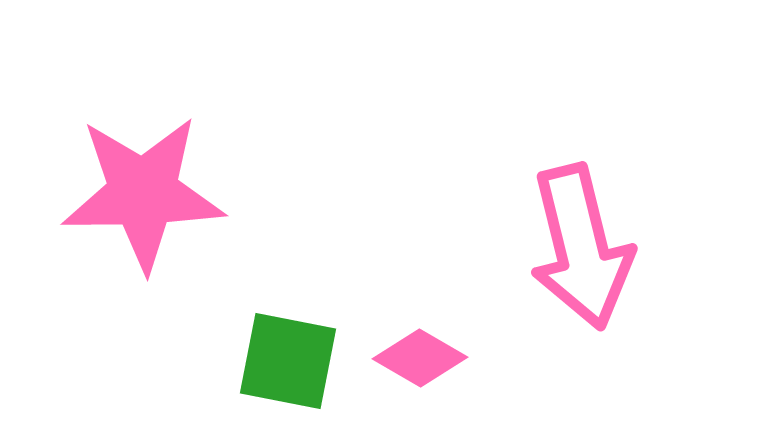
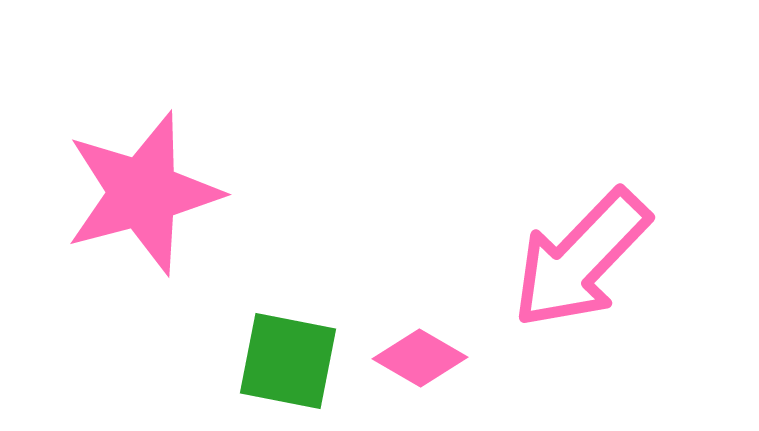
pink star: rotated 14 degrees counterclockwise
pink arrow: moved 12 px down; rotated 58 degrees clockwise
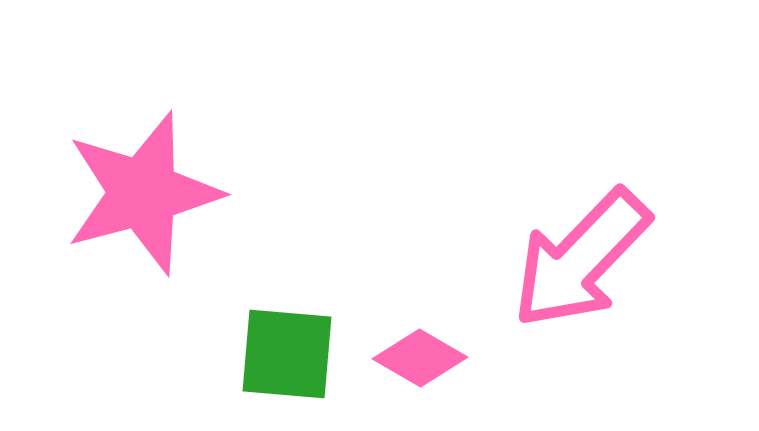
green square: moved 1 px left, 7 px up; rotated 6 degrees counterclockwise
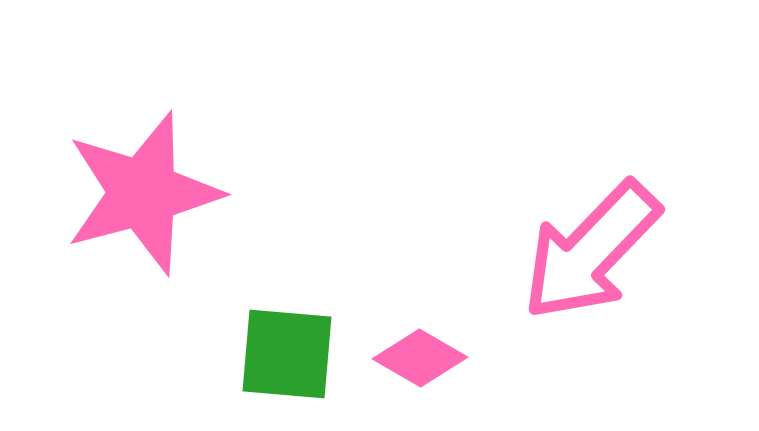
pink arrow: moved 10 px right, 8 px up
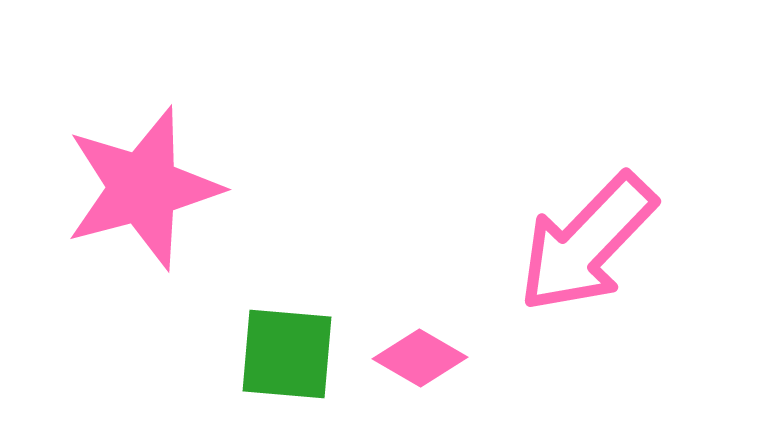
pink star: moved 5 px up
pink arrow: moved 4 px left, 8 px up
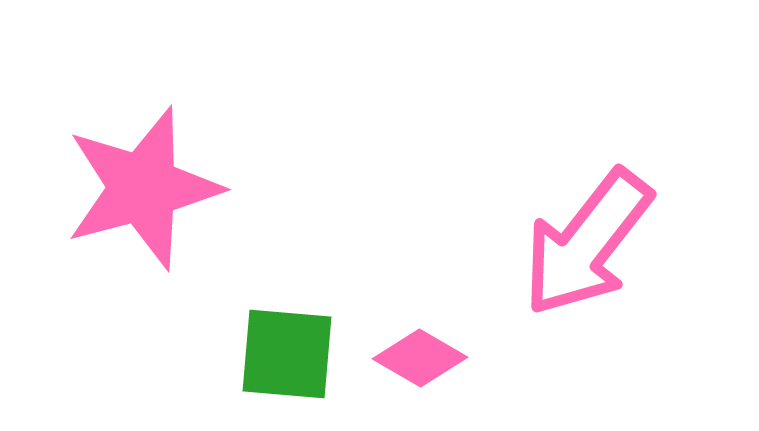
pink arrow: rotated 6 degrees counterclockwise
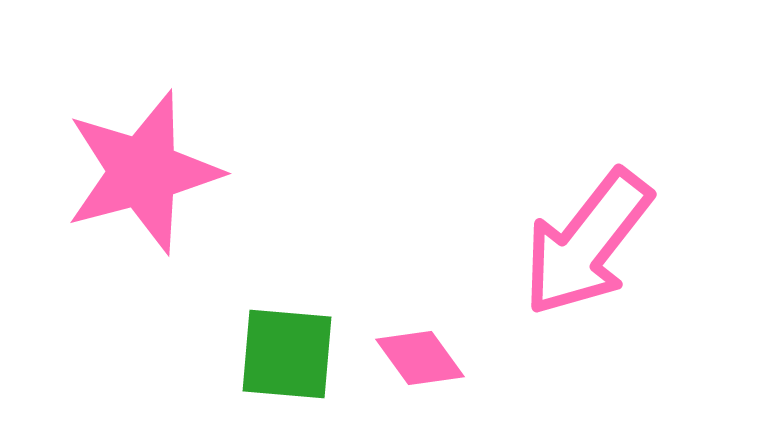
pink star: moved 16 px up
pink diamond: rotated 24 degrees clockwise
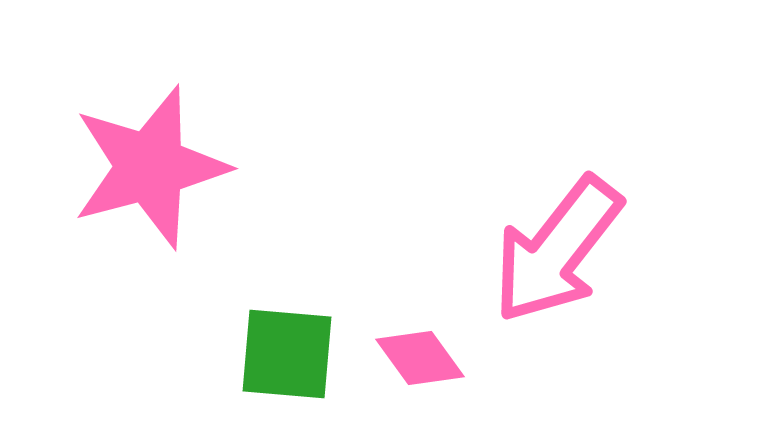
pink star: moved 7 px right, 5 px up
pink arrow: moved 30 px left, 7 px down
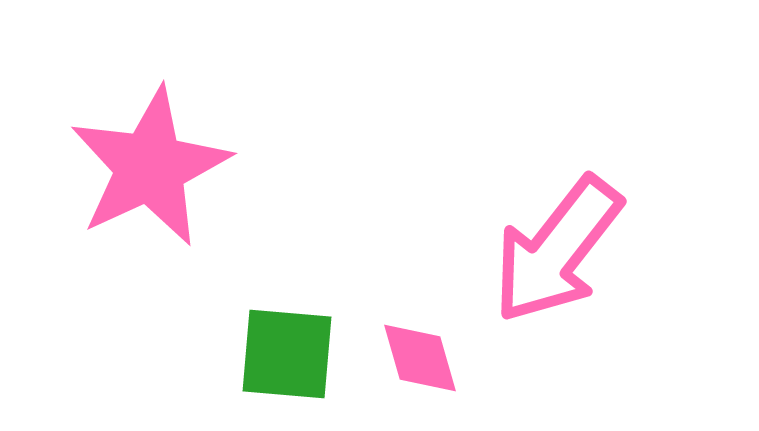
pink star: rotated 10 degrees counterclockwise
pink diamond: rotated 20 degrees clockwise
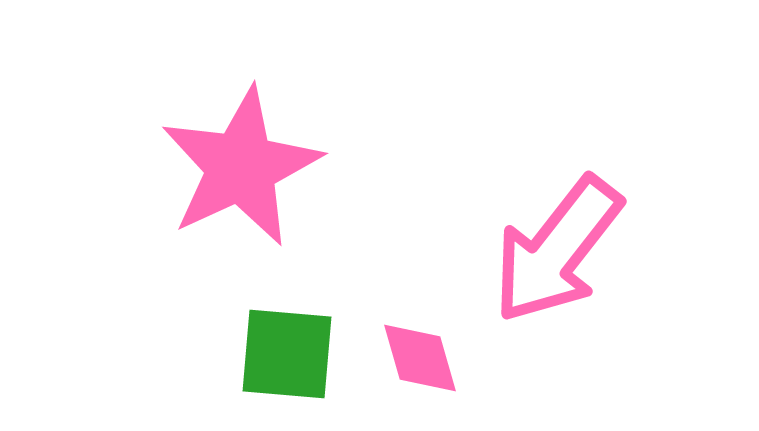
pink star: moved 91 px right
